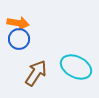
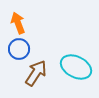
orange arrow: rotated 120 degrees counterclockwise
blue circle: moved 10 px down
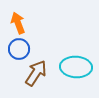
cyan ellipse: rotated 24 degrees counterclockwise
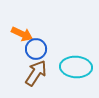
orange arrow: moved 4 px right, 11 px down; rotated 135 degrees clockwise
blue circle: moved 17 px right
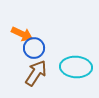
blue circle: moved 2 px left, 1 px up
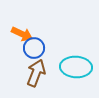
brown arrow: rotated 12 degrees counterclockwise
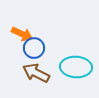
brown arrow: rotated 84 degrees counterclockwise
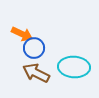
cyan ellipse: moved 2 px left
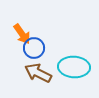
orange arrow: rotated 30 degrees clockwise
brown arrow: moved 2 px right
